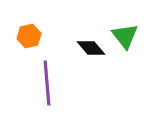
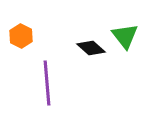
orange hexagon: moved 8 px left; rotated 20 degrees counterclockwise
black diamond: rotated 8 degrees counterclockwise
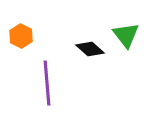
green triangle: moved 1 px right, 1 px up
black diamond: moved 1 px left, 1 px down
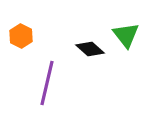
purple line: rotated 18 degrees clockwise
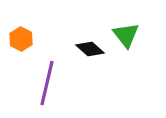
orange hexagon: moved 3 px down
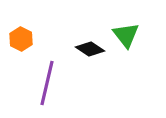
black diamond: rotated 8 degrees counterclockwise
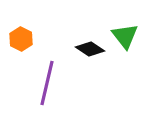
green triangle: moved 1 px left, 1 px down
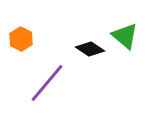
green triangle: rotated 12 degrees counterclockwise
purple line: rotated 27 degrees clockwise
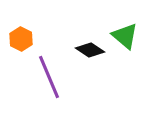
black diamond: moved 1 px down
purple line: moved 2 px right, 6 px up; rotated 63 degrees counterclockwise
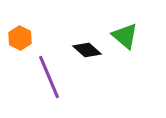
orange hexagon: moved 1 px left, 1 px up
black diamond: moved 3 px left; rotated 8 degrees clockwise
